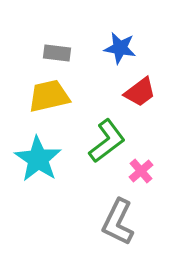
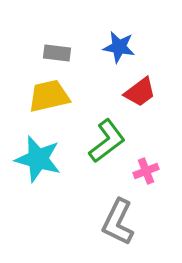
blue star: moved 1 px left, 1 px up
cyan star: rotated 18 degrees counterclockwise
pink cross: moved 5 px right; rotated 20 degrees clockwise
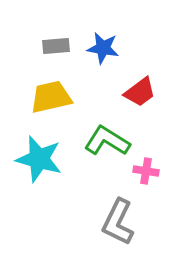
blue star: moved 16 px left, 1 px down
gray rectangle: moved 1 px left, 7 px up; rotated 12 degrees counterclockwise
yellow trapezoid: moved 2 px right, 1 px down
green L-shape: rotated 111 degrees counterclockwise
cyan star: moved 1 px right
pink cross: rotated 30 degrees clockwise
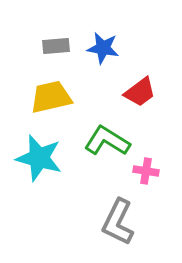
cyan star: moved 1 px up
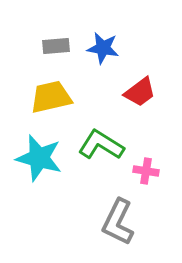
green L-shape: moved 6 px left, 4 px down
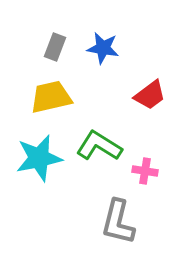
gray rectangle: moved 1 px left, 1 px down; rotated 64 degrees counterclockwise
red trapezoid: moved 10 px right, 3 px down
green L-shape: moved 2 px left, 1 px down
cyan star: rotated 27 degrees counterclockwise
pink cross: moved 1 px left
gray L-shape: rotated 12 degrees counterclockwise
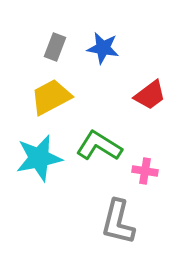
yellow trapezoid: rotated 15 degrees counterclockwise
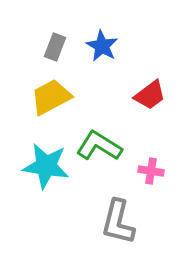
blue star: moved 1 px left, 2 px up; rotated 20 degrees clockwise
cyan star: moved 7 px right, 8 px down; rotated 21 degrees clockwise
pink cross: moved 6 px right
